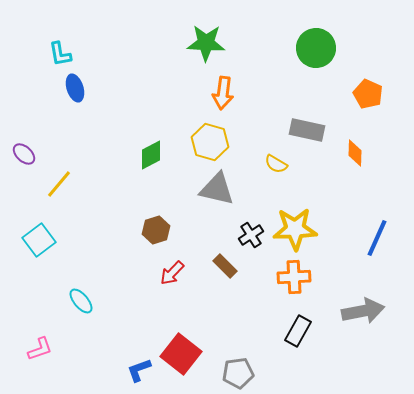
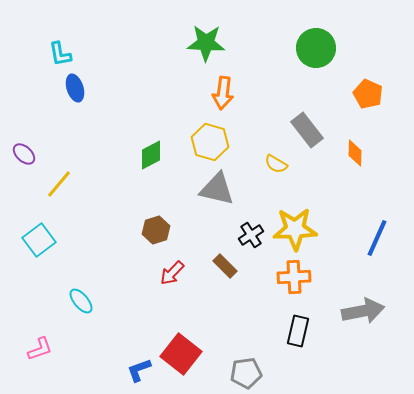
gray rectangle: rotated 40 degrees clockwise
black rectangle: rotated 16 degrees counterclockwise
gray pentagon: moved 8 px right
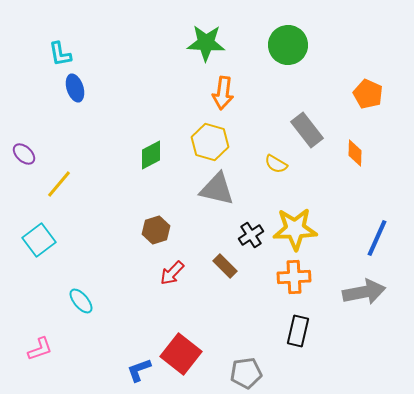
green circle: moved 28 px left, 3 px up
gray arrow: moved 1 px right, 19 px up
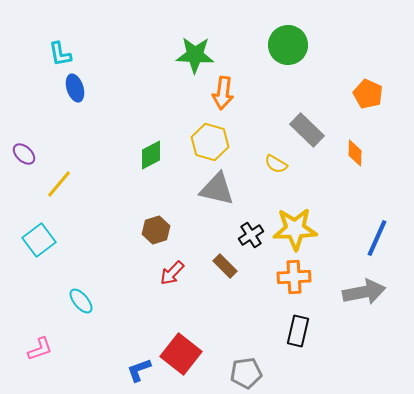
green star: moved 11 px left, 12 px down
gray rectangle: rotated 8 degrees counterclockwise
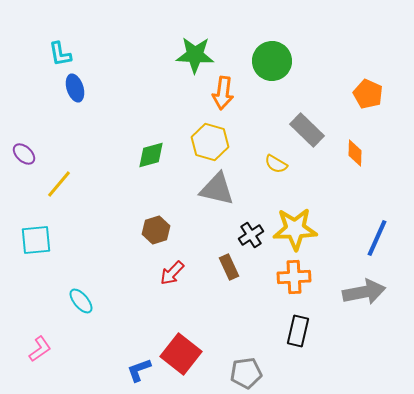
green circle: moved 16 px left, 16 px down
green diamond: rotated 12 degrees clockwise
cyan square: moved 3 px left; rotated 32 degrees clockwise
brown rectangle: moved 4 px right, 1 px down; rotated 20 degrees clockwise
pink L-shape: rotated 16 degrees counterclockwise
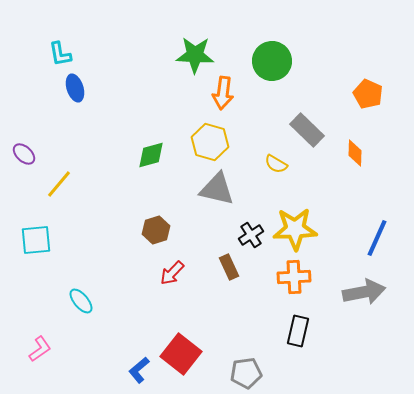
blue L-shape: rotated 20 degrees counterclockwise
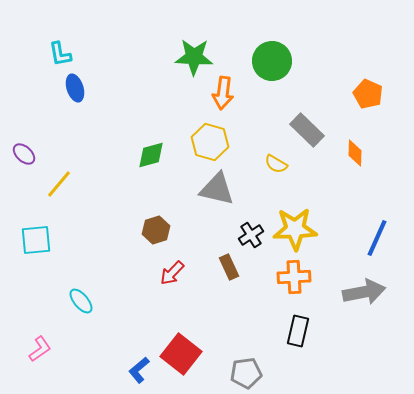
green star: moved 1 px left, 2 px down
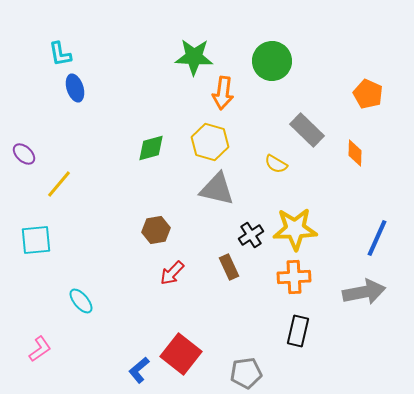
green diamond: moved 7 px up
brown hexagon: rotated 8 degrees clockwise
